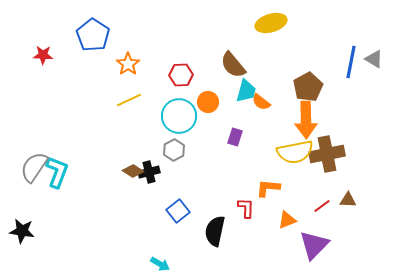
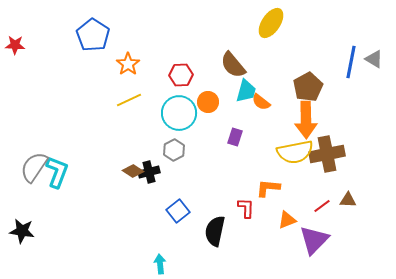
yellow ellipse: rotated 40 degrees counterclockwise
red star: moved 28 px left, 10 px up
cyan circle: moved 3 px up
purple triangle: moved 5 px up
cyan arrow: rotated 126 degrees counterclockwise
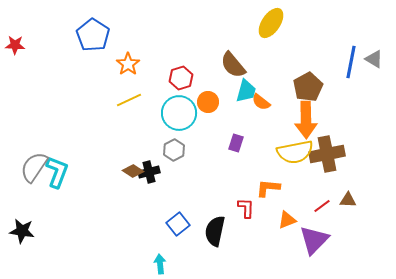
red hexagon: moved 3 px down; rotated 15 degrees counterclockwise
purple rectangle: moved 1 px right, 6 px down
blue square: moved 13 px down
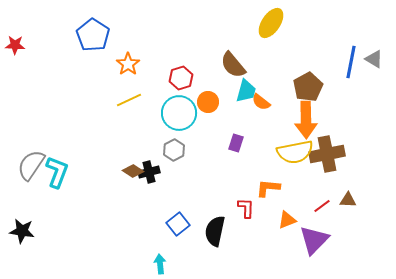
gray semicircle: moved 3 px left, 2 px up
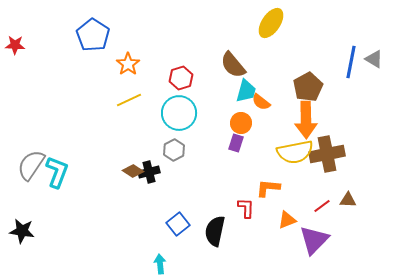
orange circle: moved 33 px right, 21 px down
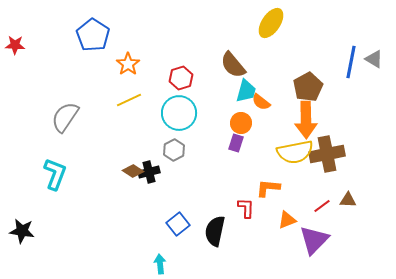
gray semicircle: moved 34 px right, 48 px up
cyan L-shape: moved 2 px left, 2 px down
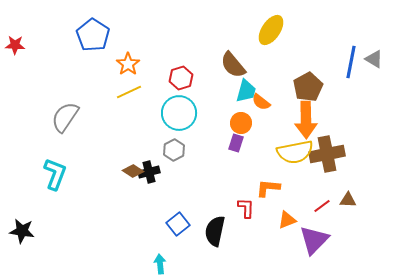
yellow ellipse: moved 7 px down
yellow line: moved 8 px up
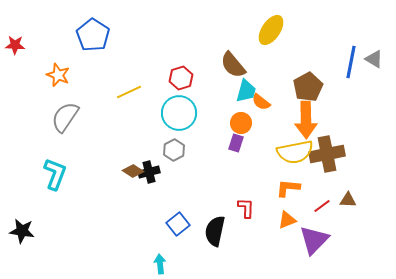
orange star: moved 70 px left, 11 px down; rotated 15 degrees counterclockwise
orange L-shape: moved 20 px right
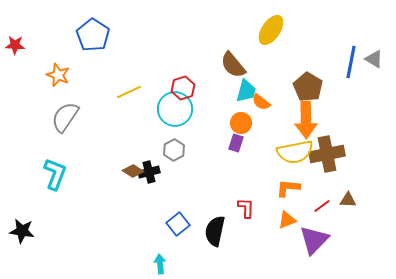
red hexagon: moved 2 px right, 10 px down
brown pentagon: rotated 12 degrees counterclockwise
cyan circle: moved 4 px left, 4 px up
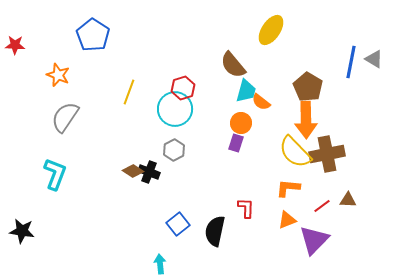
yellow line: rotated 45 degrees counterclockwise
yellow semicircle: rotated 57 degrees clockwise
black cross: rotated 35 degrees clockwise
